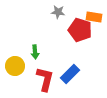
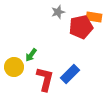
gray star: rotated 24 degrees counterclockwise
red pentagon: moved 1 px right, 3 px up; rotated 30 degrees counterclockwise
green arrow: moved 4 px left, 3 px down; rotated 40 degrees clockwise
yellow circle: moved 1 px left, 1 px down
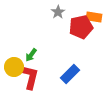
gray star: rotated 16 degrees counterclockwise
red L-shape: moved 15 px left, 2 px up
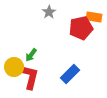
gray star: moved 9 px left
red pentagon: moved 1 px down
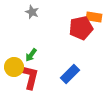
gray star: moved 17 px left; rotated 16 degrees counterclockwise
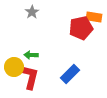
gray star: rotated 16 degrees clockwise
green arrow: rotated 56 degrees clockwise
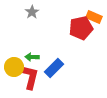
orange rectangle: rotated 14 degrees clockwise
green arrow: moved 1 px right, 2 px down
blue rectangle: moved 16 px left, 6 px up
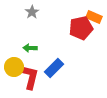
green arrow: moved 2 px left, 9 px up
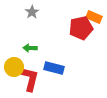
blue rectangle: rotated 60 degrees clockwise
red L-shape: moved 2 px down
